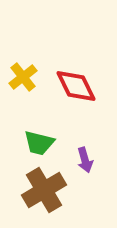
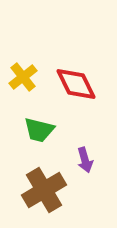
red diamond: moved 2 px up
green trapezoid: moved 13 px up
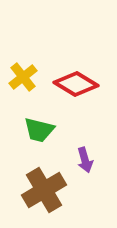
red diamond: rotated 33 degrees counterclockwise
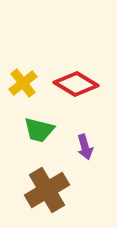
yellow cross: moved 6 px down
purple arrow: moved 13 px up
brown cross: moved 3 px right
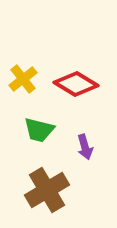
yellow cross: moved 4 px up
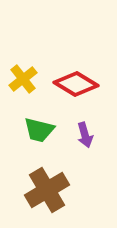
purple arrow: moved 12 px up
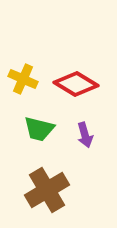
yellow cross: rotated 28 degrees counterclockwise
green trapezoid: moved 1 px up
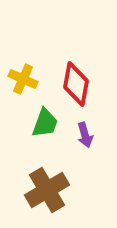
red diamond: rotated 69 degrees clockwise
green trapezoid: moved 6 px right, 6 px up; rotated 84 degrees counterclockwise
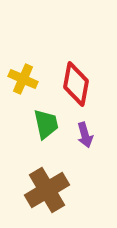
green trapezoid: moved 1 px right, 1 px down; rotated 32 degrees counterclockwise
